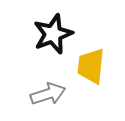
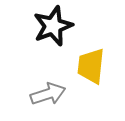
black star: moved 8 px up
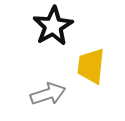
black star: rotated 9 degrees counterclockwise
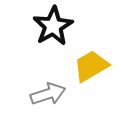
yellow trapezoid: rotated 54 degrees clockwise
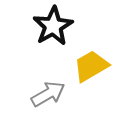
gray arrow: rotated 12 degrees counterclockwise
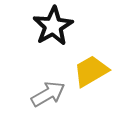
yellow trapezoid: moved 5 px down
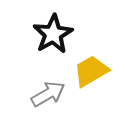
black star: moved 8 px down
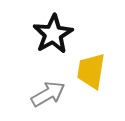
yellow trapezoid: rotated 51 degrees counterclockwise
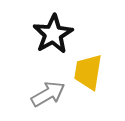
yellow trapezoid: moved 3 px left, 1 px down
